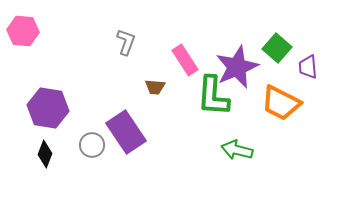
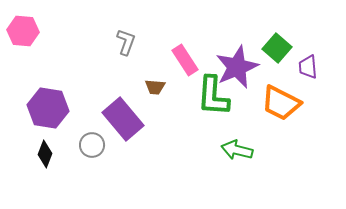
purple rectangle: moved 3 px left, 13 px up; rotated 6 degrees counterclockwise
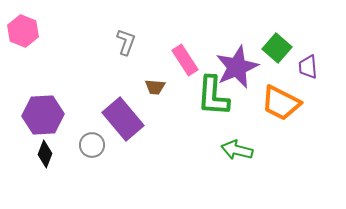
pink hexagon: rotated 16 degrees clockwise
purple hexagon: moved 5 px left, 7 px down; rotated 12 degrees counterclockwise
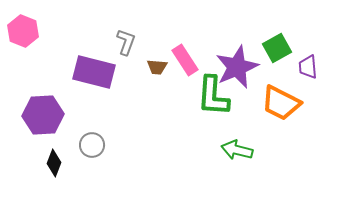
green square: rotated 20 degrees clockwise
brown trapezoid: moved 2 px right, 20 px up
purple rectangle: moved 29 px left, 47 px up; rotated 36 degrees counterclockwise
black diamond: moved 9 px right, 9 px down
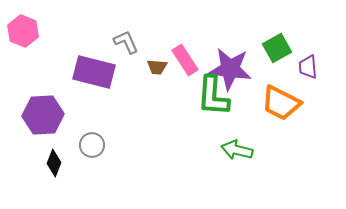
gray L-shape: rotated 44 degrees counterclockwise
purple star: moved 7 px left, 2 px down; rotated 30 degrees clockwise
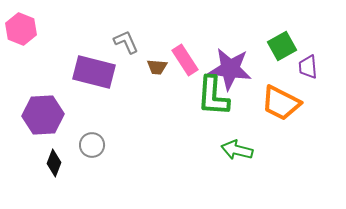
pink hexagon: moved 2 px left, 2 px up
green square: moved 5 px right, 2 px up
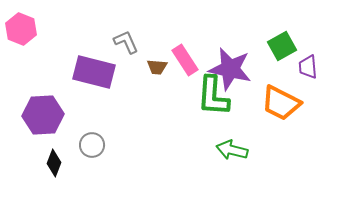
purple star: rotated 6 degrees clockwise
green arrow: moved 5 px left
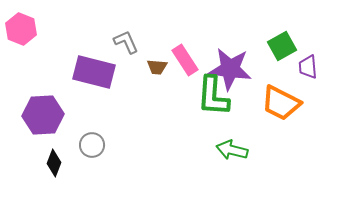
purple star: rotated 6 degrees counterclockwise
